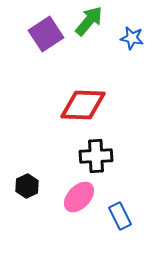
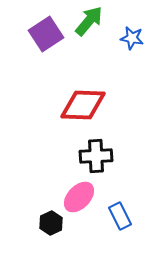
black hexagon: moved 24 px right, 37 px down
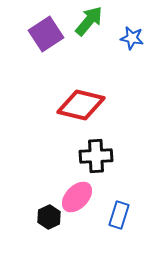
red diamond: moved 2 px left; rotated 12 degrees clockwise
pink ellipse: moved 2 px left
blue rectangle: moved 1 px left, 1 px up; rotated 44 degrees clockwise
black hexagon: moved 2 px left, 6 px up
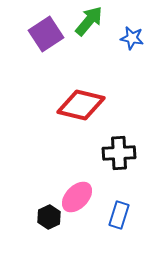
black cross: moved 23 px right, 3 px up
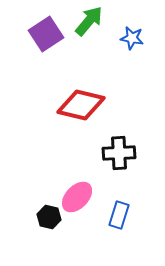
black hexagon: rotated 20 degrees counterclockwise
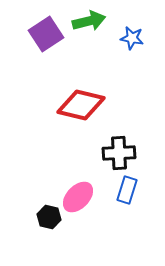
green arrow: rotated 36 degrees clockwise
pink ellipse: moved 1 px right
blue rectangle: moved 8 px right, 25 px up
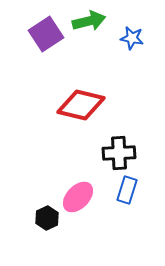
black hexagon: moved 2 px left, 1 px down; rotated 20 degrees clockwise
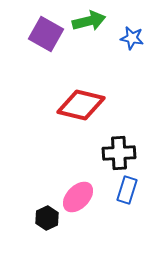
purple square: rotated 28 degrees counterclockwise
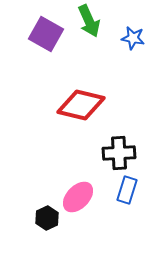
green arrow: rotated 80 degrees clockwise
blue star: moved 1 px right
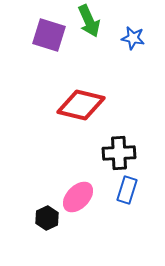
purple square: moved 3 px right, 1 px down; rotated 12 degrees counterclockwise
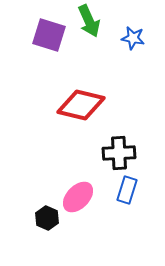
black hexagon: rotated 10 degrees counterclockwise
